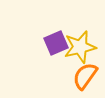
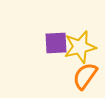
purple square: rotated 20 degrees clockwise
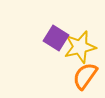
purple square: moved 5 px up; rotated 35 degrees clockwise
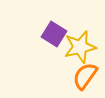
purple square: moved 2 px left, 4 px up
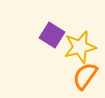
purple square: moved 2 px left, 1 px down
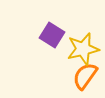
yellow star: moved 3 px right, 2 px down
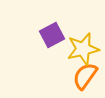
purple square: rotated 30 degrees clockwise
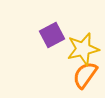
orange semicircle: moved 1 px up
